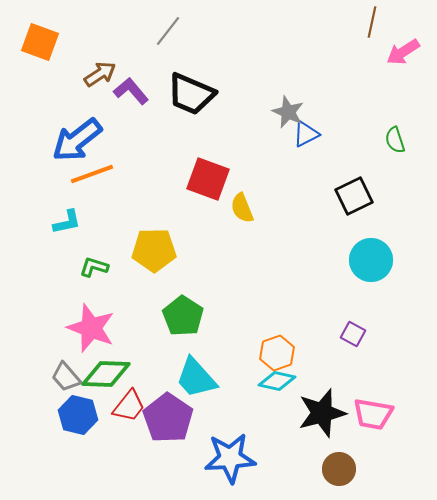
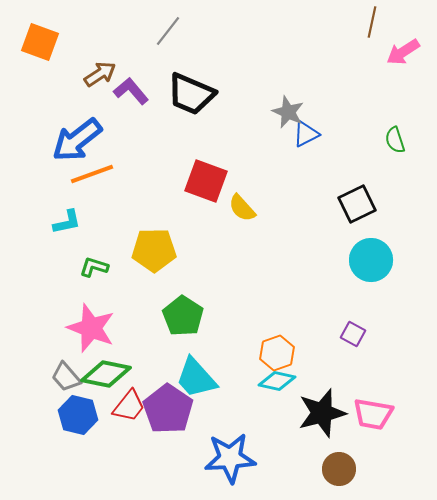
red square: moved 2 px left, 2 px down
black square: moved 3 px right, 8 px down
yellow semicircle: rotated 20 degrees counterclockwise
green diamond: rotated 9 degrees clockwise
purple pentagon: moved 9 px up
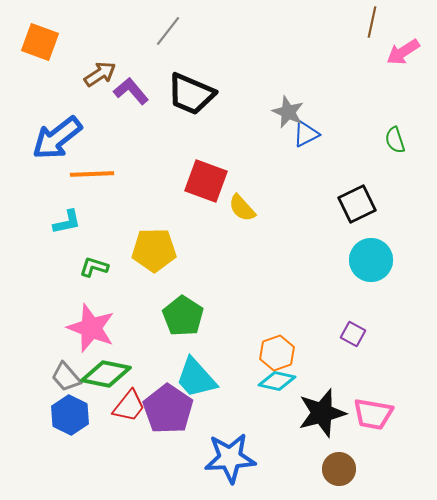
blue arrow: moved 20 px left, 2 px up
orange line: rotated 18 degrees clockwise
blue hexagon: moved 8 px left; rotated 12 degrees clockwise
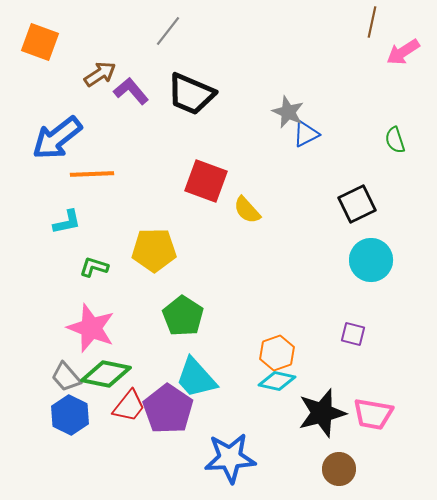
yellow semicircle: moved 5 px right, 2 px down
purple square: rotated 15 degrees counterclockwise
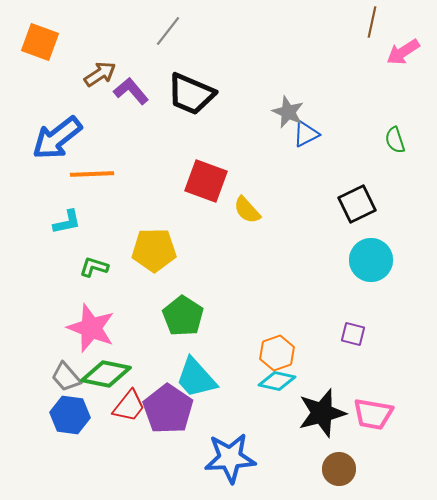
blue hexagon: rotated 18 degrees counterclockwise
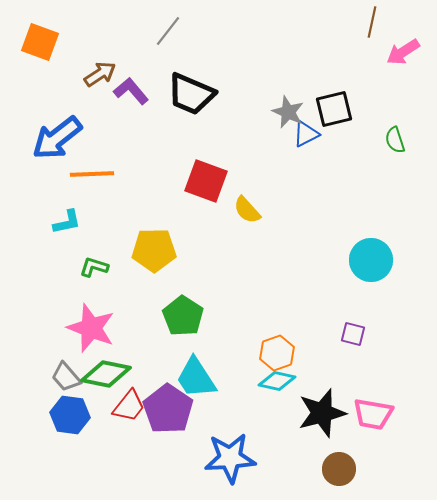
black square: moved 23 px left, 95 px up; rotated 12 degrees clockwise
cyan trapezoid: rotated 9 degrees clockwise
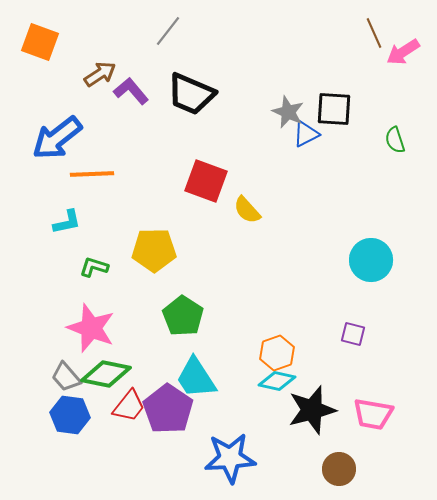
brown line: moved 2 px right, 11 px down; rotated 36 degrees counterclockwise
black square: rotated 18 degrees clockwise
black star: moved 10 px left, 3 px up
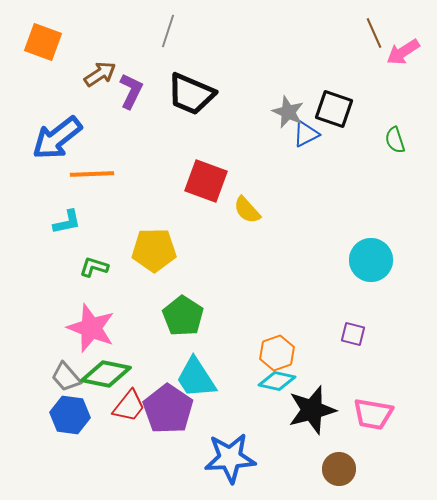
gray line: rotated 20 degrees counterclockwise
orange square: moved 3 px right
purple L-shape: rotated 66 degrees clockwise
black square: rotated 15 degrees clockwise
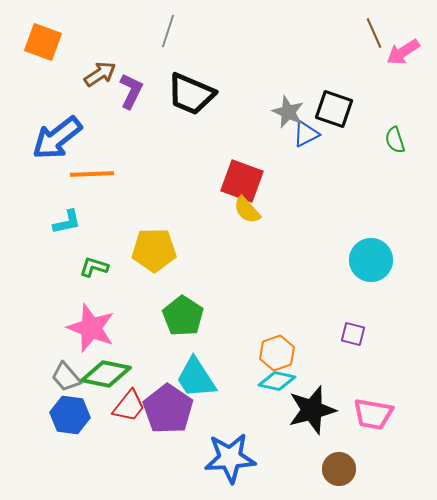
red square: moved 36 px right
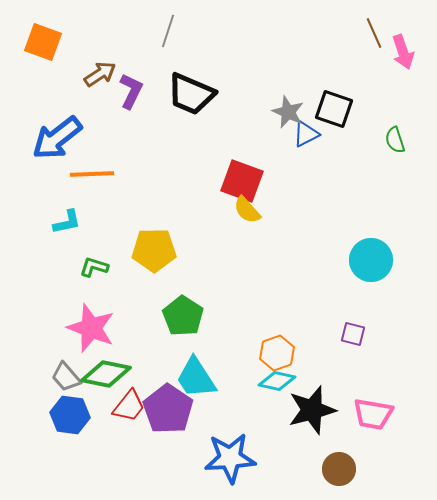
pink arrow: rotated 76 degrees counterclockwise
